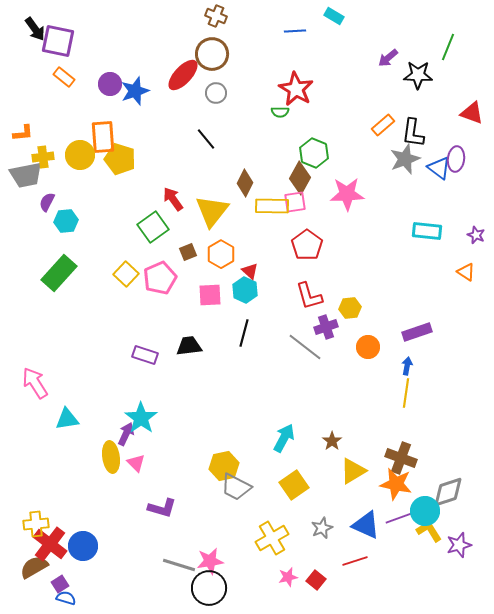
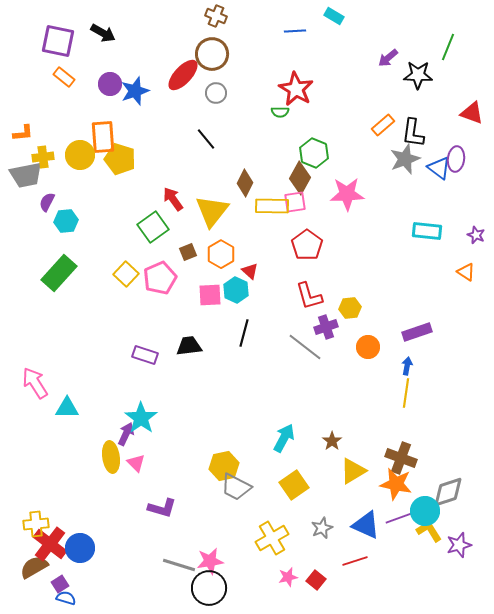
black arrow at (35, 29): moved 68 px right, 4 px down; rotated 25 degrees counterclockwise
cyan hexagon at (245, 290): moved 9 px left
cyan triangle at (67, 419): moved 11 px up; rotated 10 degrees clockwise
blue circle at (83, 546): moved 3 px left, 2 px down
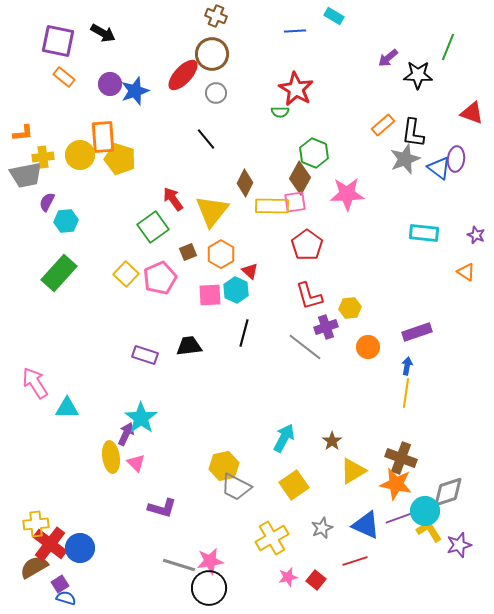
cyan rectangle at (427, 231): moved 3 px left, 2 px down
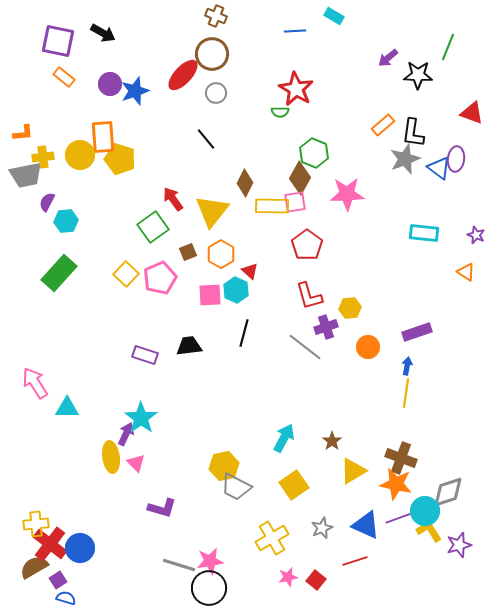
purple square at (60, 584): moved 2 px left, 4 px up
